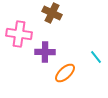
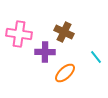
brown cross: moved 12 px right, 19 px down
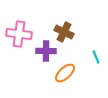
purple cross: moved 1 px right, 1 px up
cyan line: rotated 16 degrees clockwise
